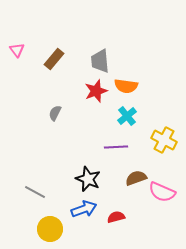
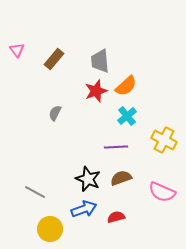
orange semicircle: rotated 50 degrees counterclockwise
brown semicircle: moved 15 px left
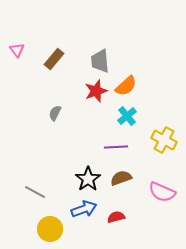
black star: rotated 15 degrees clockwise
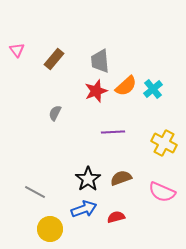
cyan cross: moved 26 px right, 27 px up
yellow cross: moved 3 px down
purple line: moved 3 px left, 15 px up
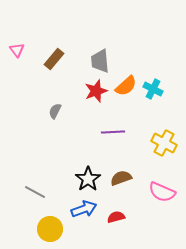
cyan cross: rotated 24 degrees counterclockwise
gray semicircle: moved 2 px up
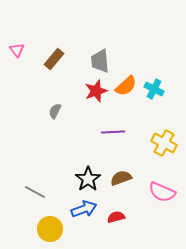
cyan cross: moved 1 px right
